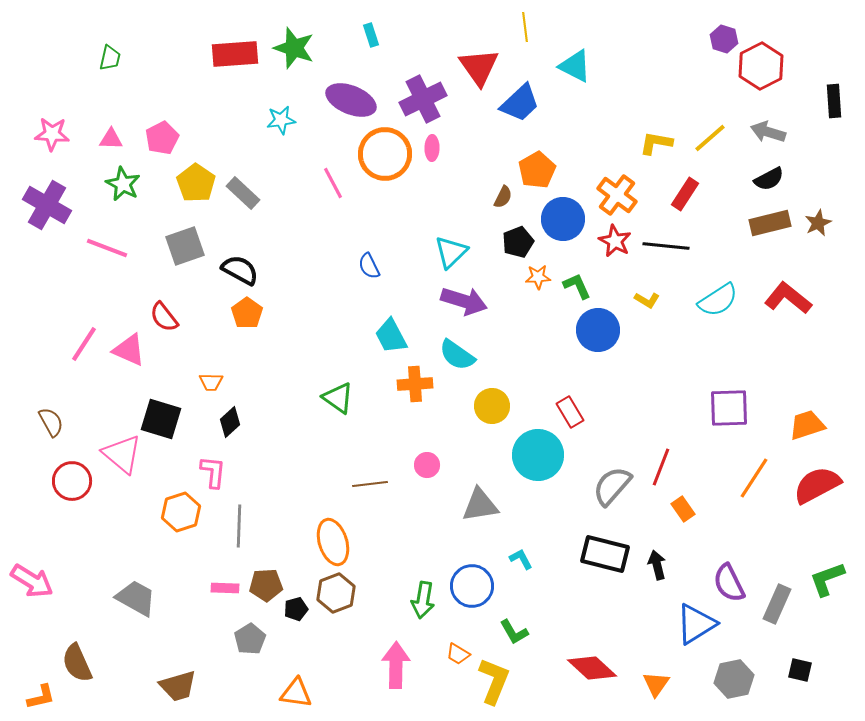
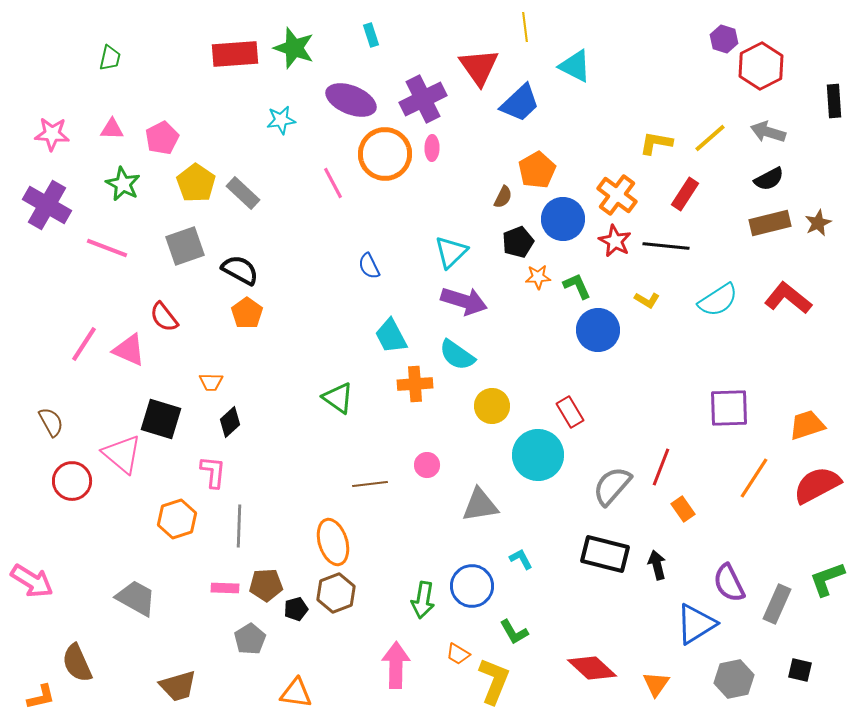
pink triangle at (111, 139): moved 1 px right, 10 px up
orange hexagon at (181, 512): moved 4 px left, 7 px down
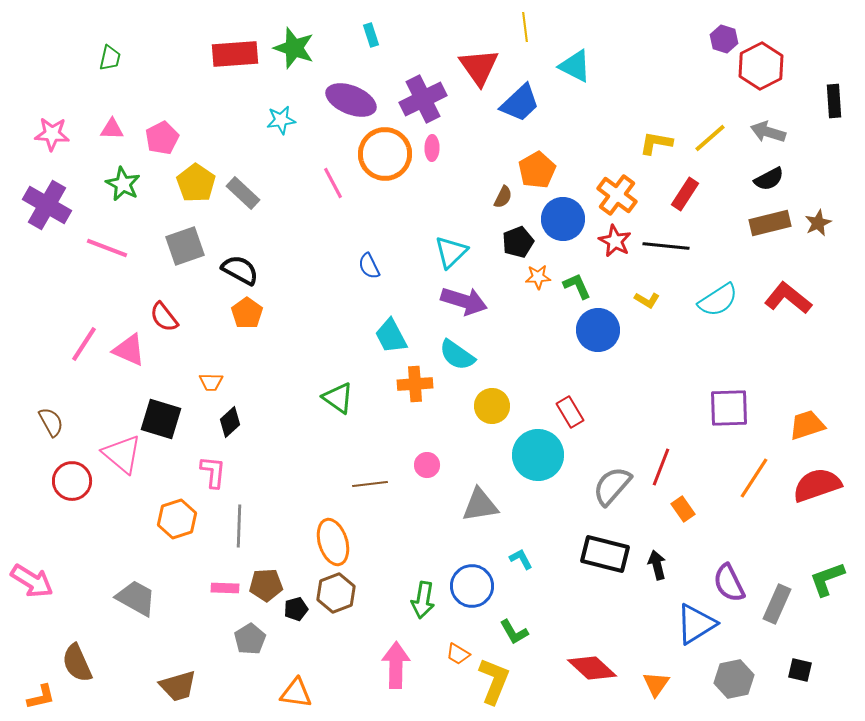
red semicircle at (817, 485): rotated 9 degrees clockwise
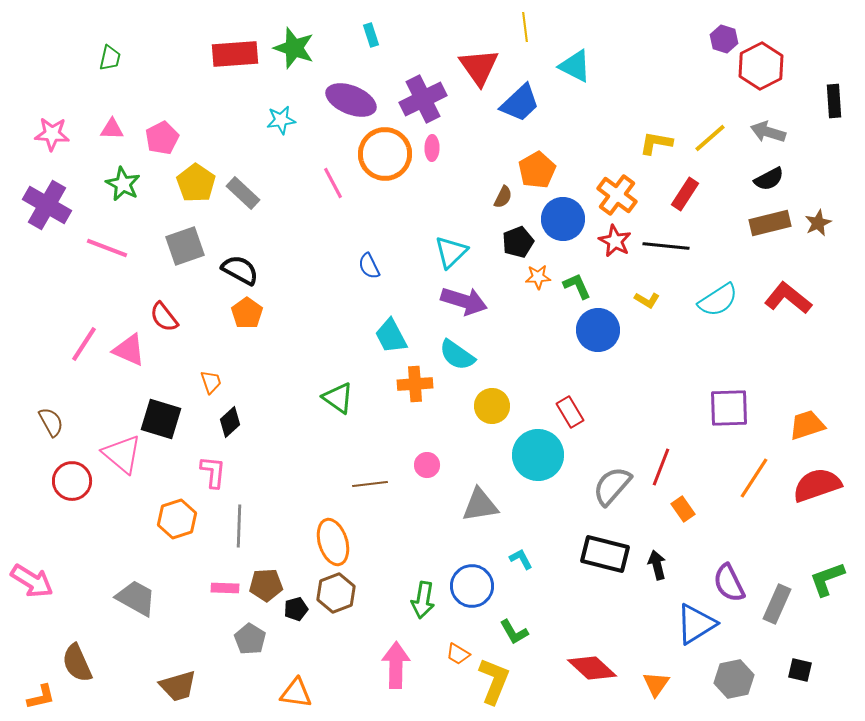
orange trapezoid at (211, 382): rotated 110 degrees counterclockwise
gray pentagon at (250, 639): rotated 8 degrees counterclockwise
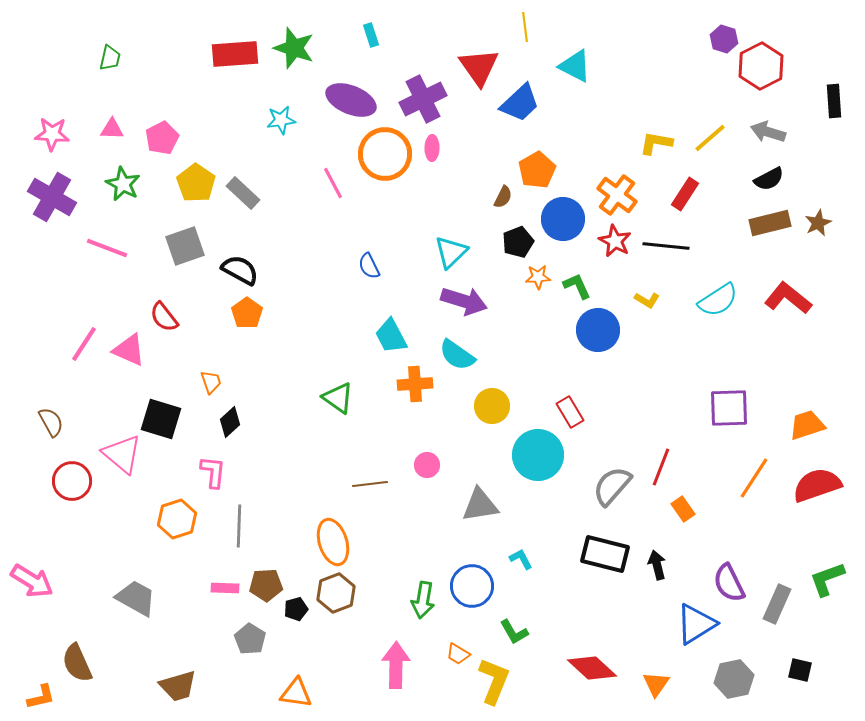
purple cross at (47, 205): moved 5 px right, 8 px up
